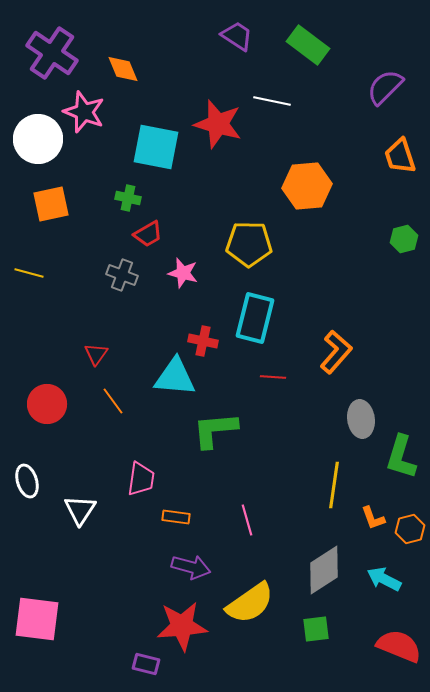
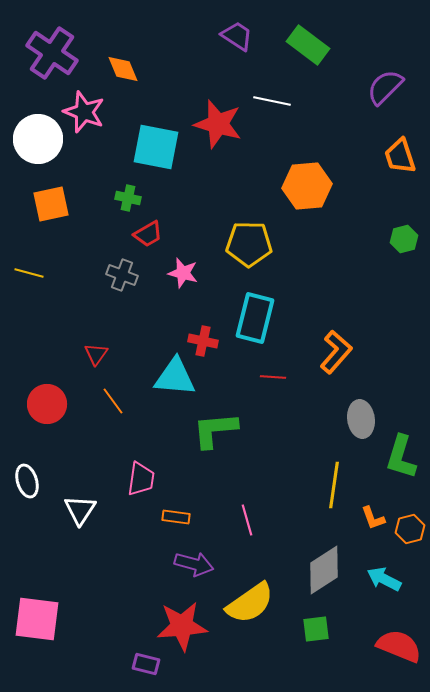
purple arrow at (191, 567): moved 3 px right, 3 px up
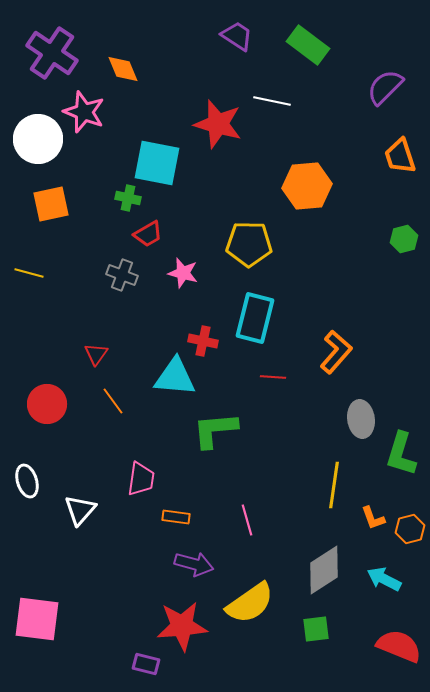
cyan square at (156, 147): moved 1 px right, 16 px down
green L-shape at (401, 457): moved 3 px up
white triangle at (80, 510): rotated 8 degrees clockwise
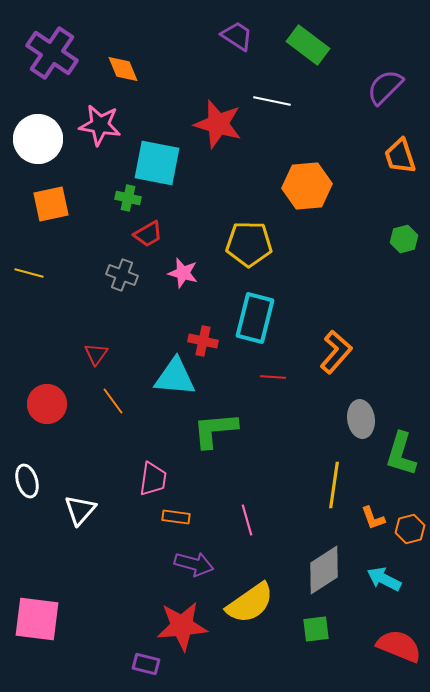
pink star at (84, 112): moved 16 px right, 13 px down; rotated 12 degrees counterclockwise
pink trapezoid at (141, 479): moved 12 px right
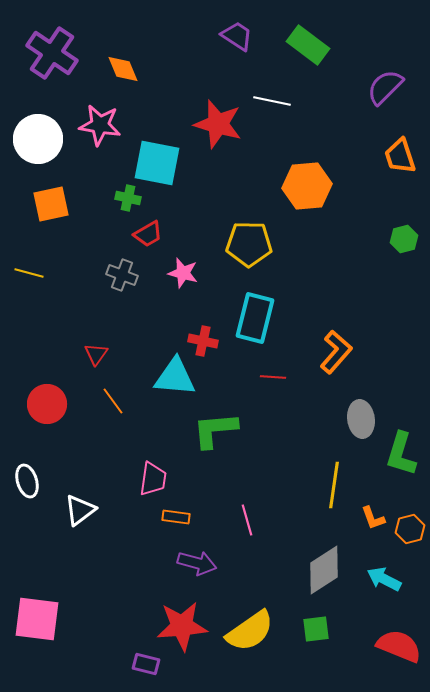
white triangle at (80, 510): rotated 12 degrees clockwise
purple arrow at (194, 564): moved 3 px right, 1 px up
yellow semicircle at (250, 603): moved 28 px down
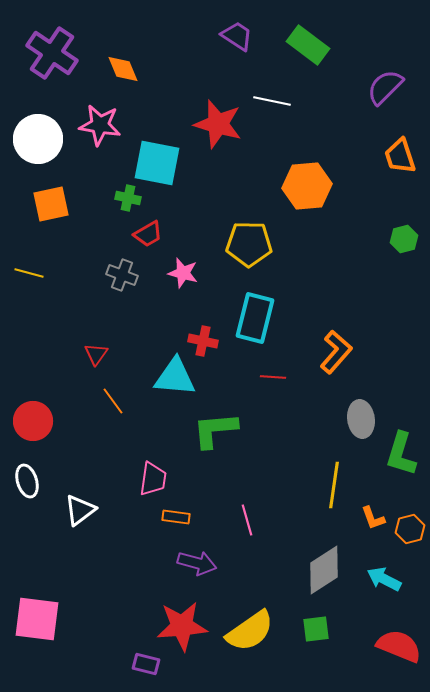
red circle at (47, 404): moved 14 px left, 17 px down
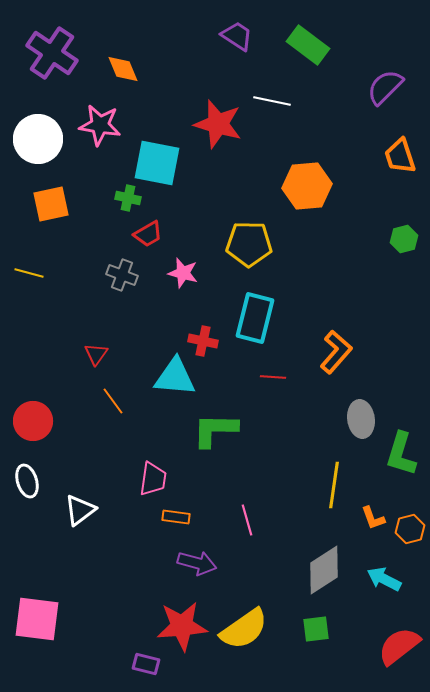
green L-shape at (215, 430): rotated 6 degrees clockwise
yellow semicircle at (250, 631): moved 6 px left, 2 px up
red semicircle at (399, 646): rotated 60 degrees counterclockwise
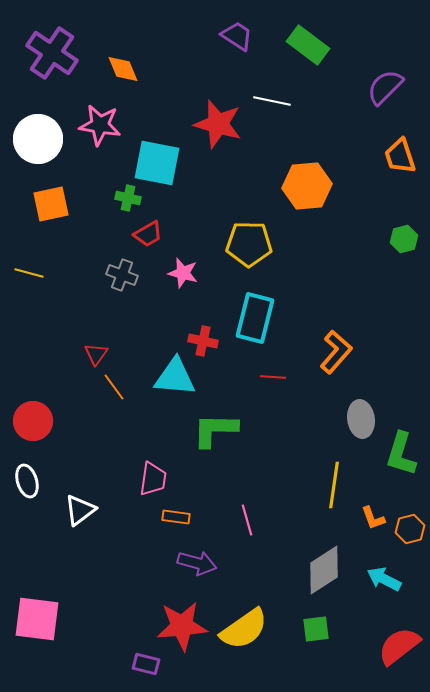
orange line at (113, 401): moved 1 px right, 14 px up
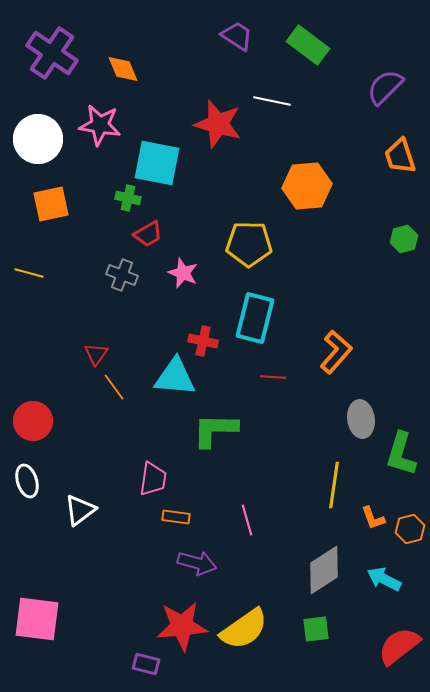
pink star at (183, 273): rotated 8 degrees clockwise
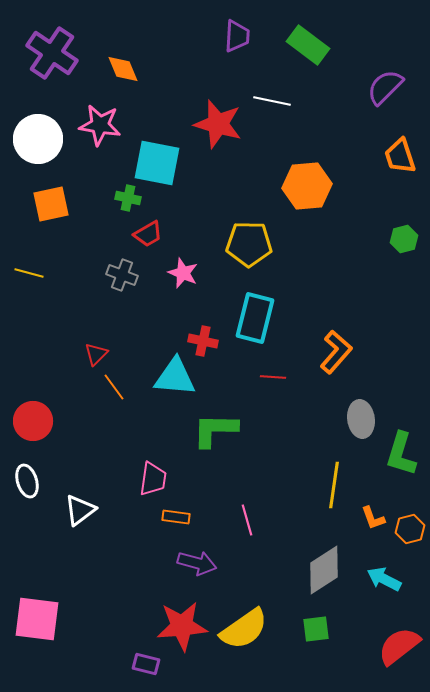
purple trapezoid at (237, 36): rotated 60 degrees clockwise
red triangle at (96, 354): rotated 10 degrees clockwise
